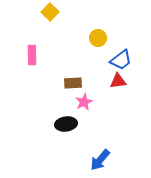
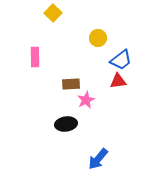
yellow square: moved 3 px right, 1 px down
pink rectangle: moved 3 px right, 2 px down
brown rectangle: moved 2 px left, 1 px down
pink star: moved 2 px right, 2 px up
blue arrow: moved 2 px left, 1 px up
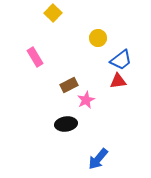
pink rectangle: rotated 30 degrees counterclockwise
brown rectangle: moved 2 px left, 1 px down; rotated 24 degrees counterclockwise
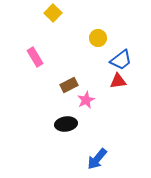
blue arrow: moved 1 px left
